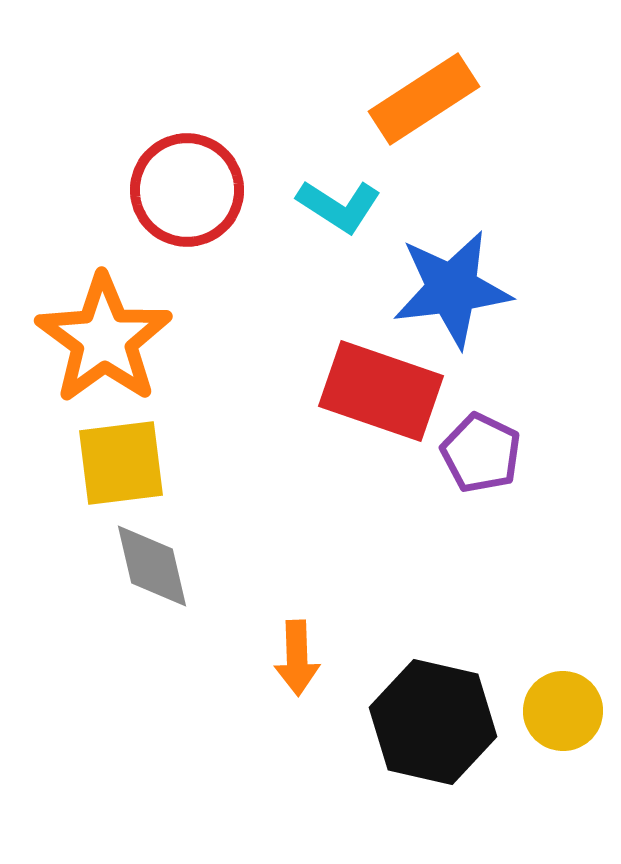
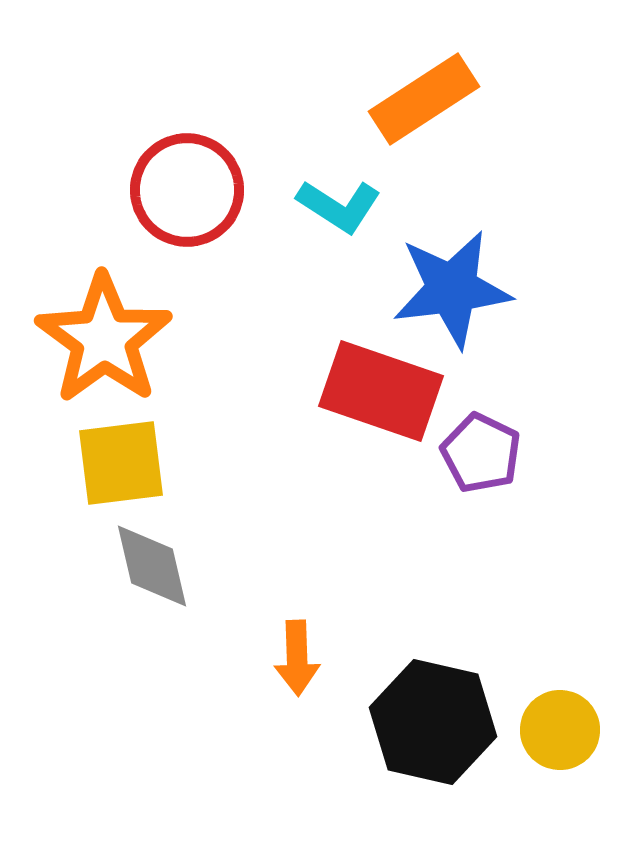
yellow circle: moved 3 px left, 19 px down
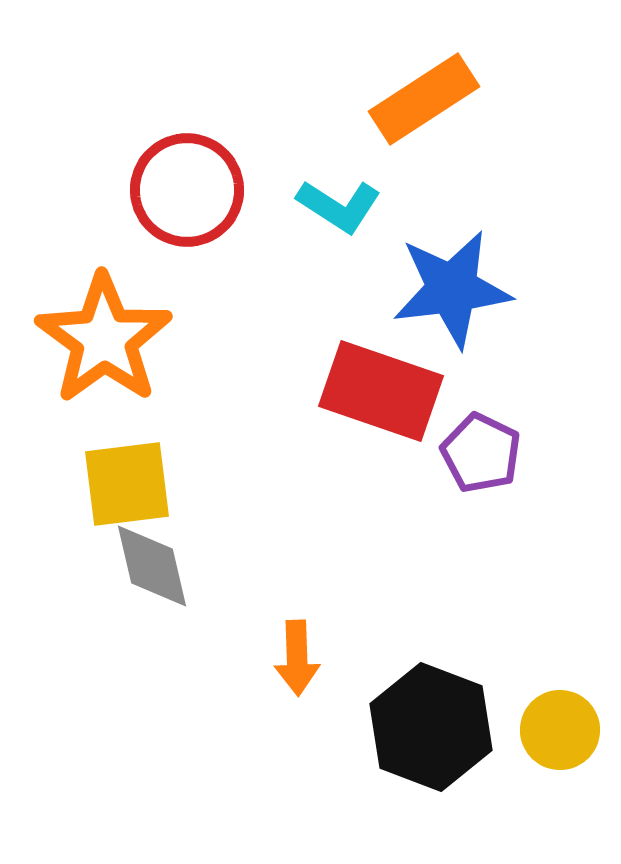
yellow square: moved 6 px right, 21 px down
black hexagon: moved 2 px left, 5 px down; rotated 8 degrees clockwise
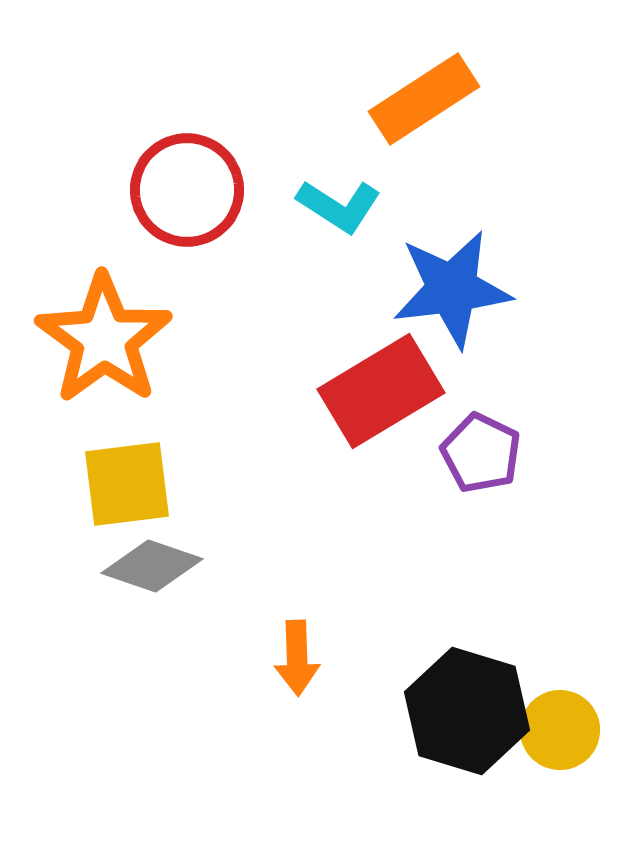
red rectangle: rotated 50 degrees counterclockwise
gray diamond: rotated 58 degrees counterclockwise
black hexagon: moved 36 px right, 16 px up; rotated 4 degrees counterclockwise
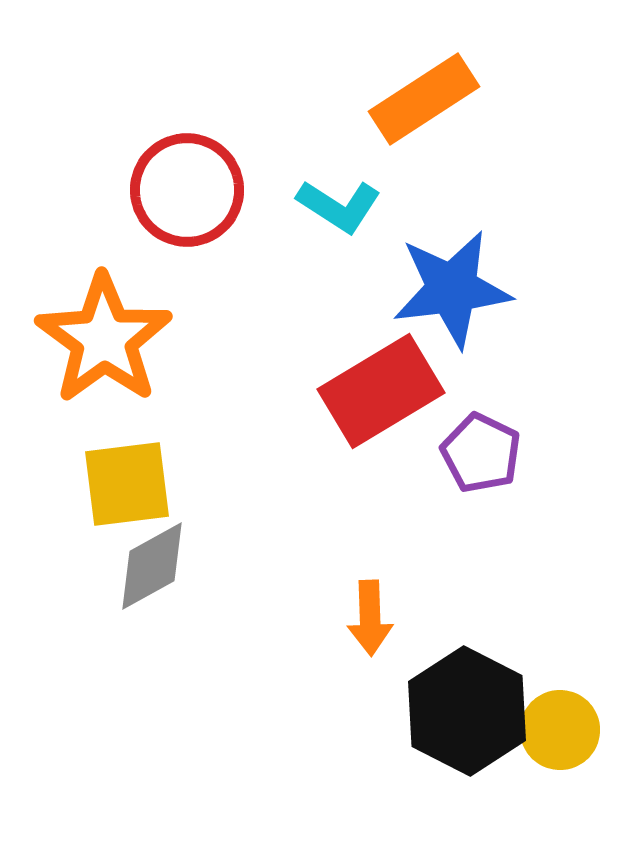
gray diamond: rotated 48 degrees counterclockwise
orange arrow: moved 73 px right, 40 px up
black hexagon: rotated 10 degrees clockwise
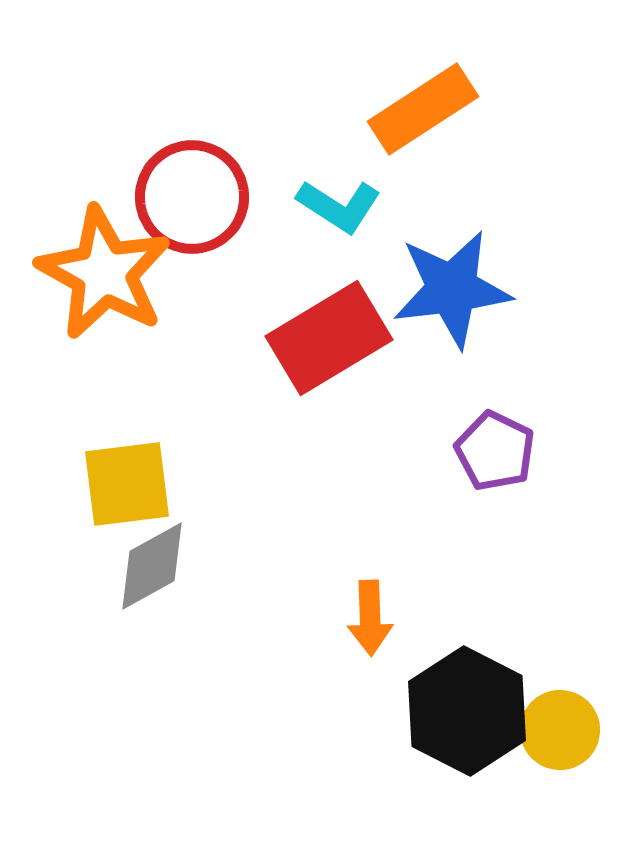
orange rectangle: moved 1 px left, 10 px down
red circle: moved 5 px right, 7 px down
orange star: moved 66 px up; rotated 7 degrees counterclockwise
red rectangle: moved 52 px left, 53 px up
purple pentagon: moved 14 px right, 2 px up
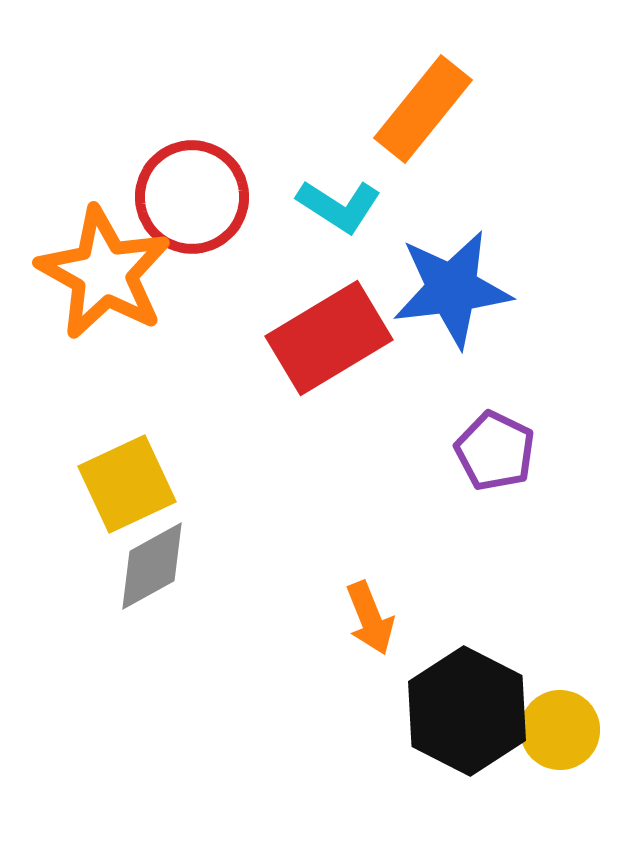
orange rectangle: rotated 18 degrees counterclockwise
yellow square: rotated 18 degrees counterclockwise
orange arrow: rotated 20 degrees counterclockwise
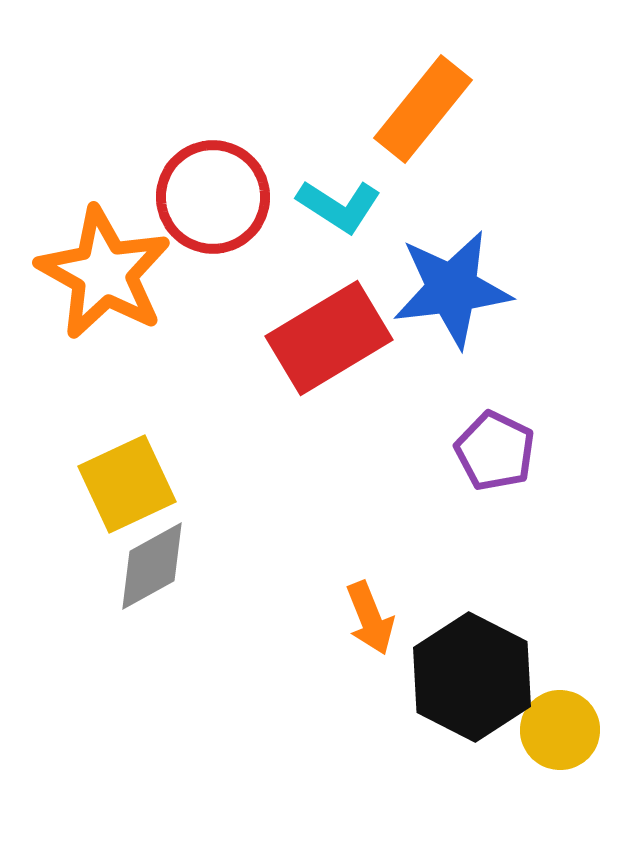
red circle: moved 21 px right
black hexagon: moved 5 px right, 34 px up
